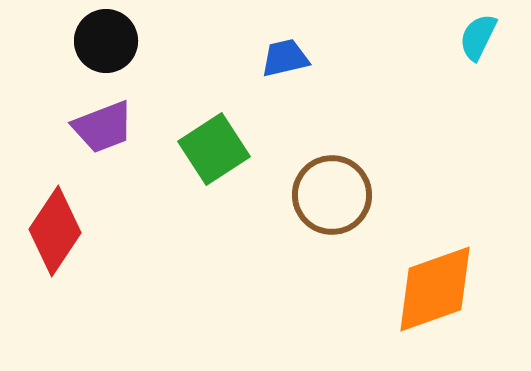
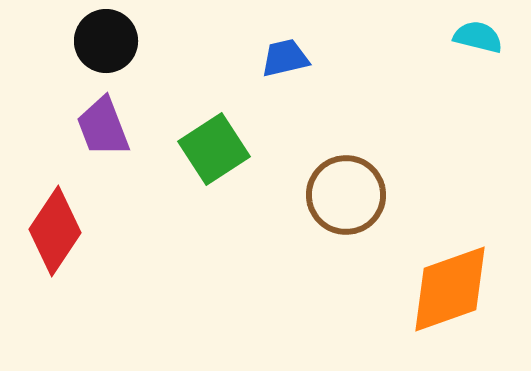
cyan semicircle: rotated 78 degrees clockwise
purple trapezoid: rotated 90 degrees clockwise
brown circle: moved 14 px right
orange diamond: moved 15 px right
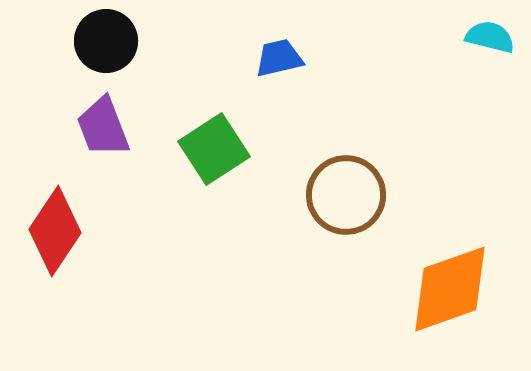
cyan semicircle: moved 12 px right
blue trapezoid: moved 6 px left
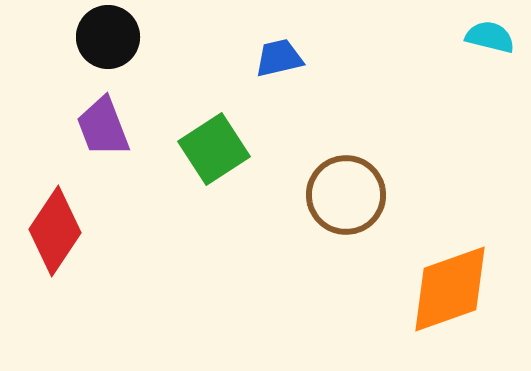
black circle: moved 2 px right, 4 px up
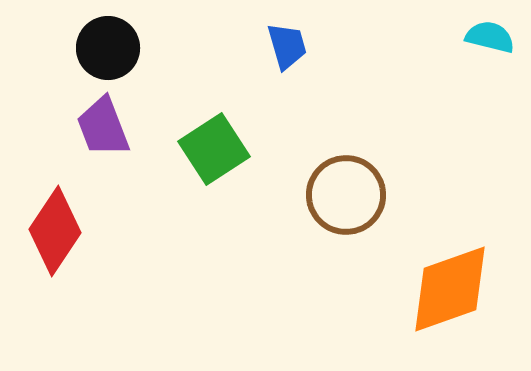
black circle: moved 11 px down
blue trapezoid: moved 8 px right, 12 px up; rotated 87 degrees clockwise
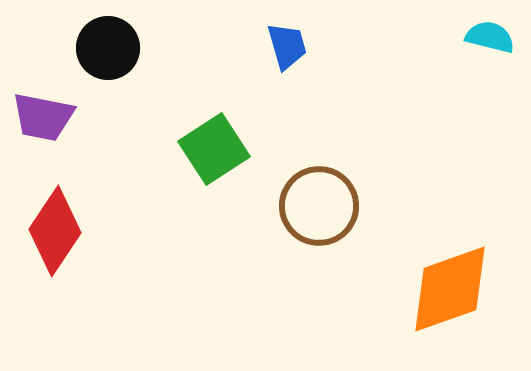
purple trapezoid: moved 60 px left, 10 px up; rotated 58 degrees counterclockwise
brown circle: moved 27 px left, 11 px down
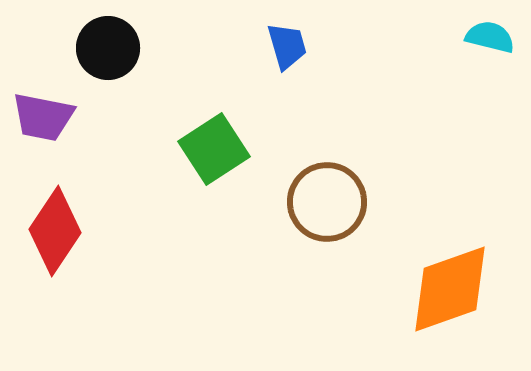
brown circle: moved 8 px right, 4 px up
